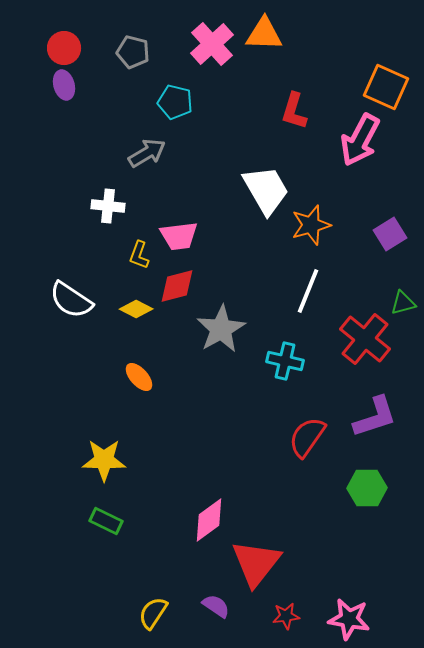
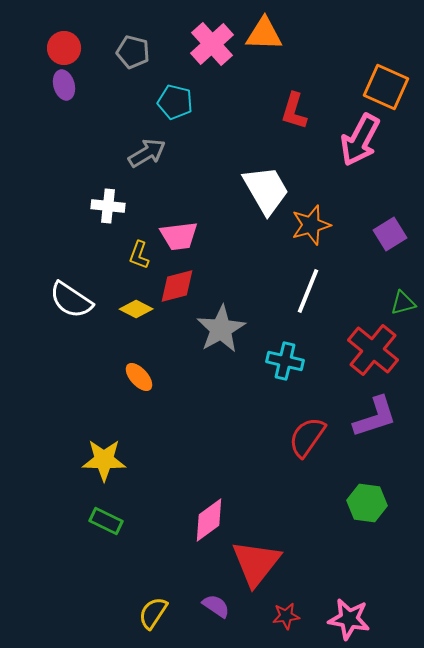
red cross: moved 8 px right, 11 px down
green hexagon: moved 15 px down; rotated 9 degrees clockwise
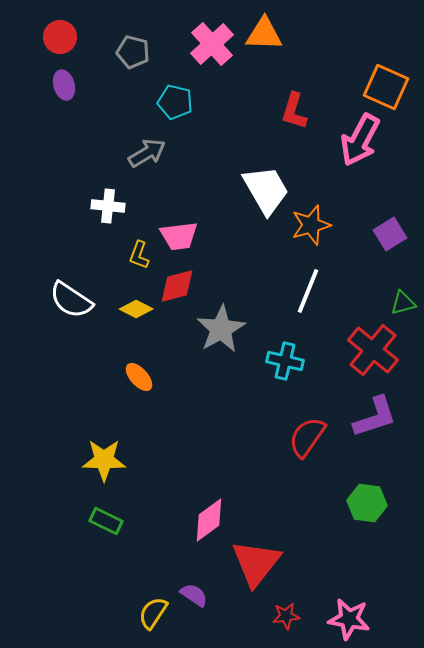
red circle: moved 4 px left, 11 px up
purple semicircle: moved 22 px left, 11 px up
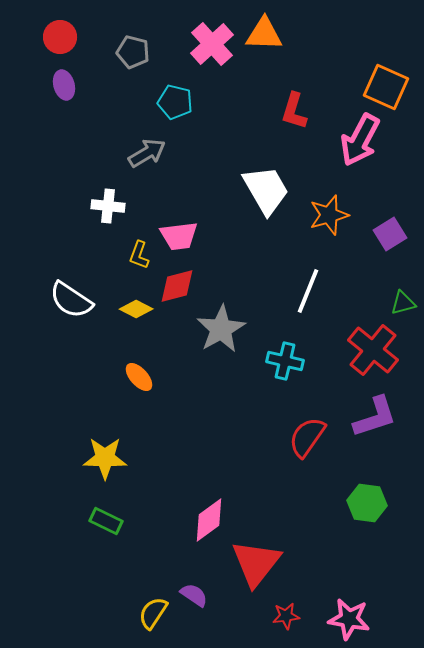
orange star: moved 18 px right, 10 px up
yellow star: moved 1 px right, 2 px up
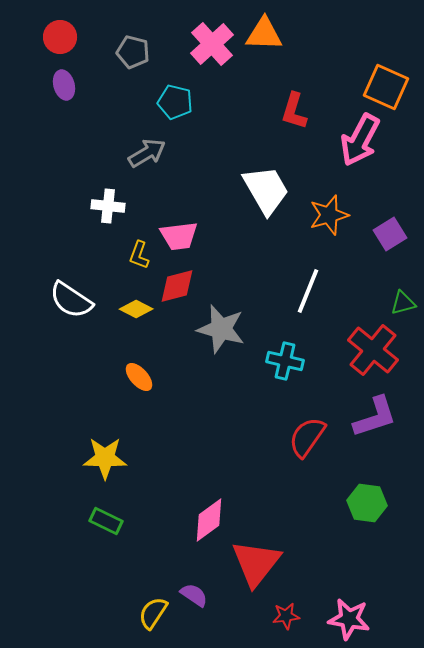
gray star: rotated 27 degrees counterclockwise
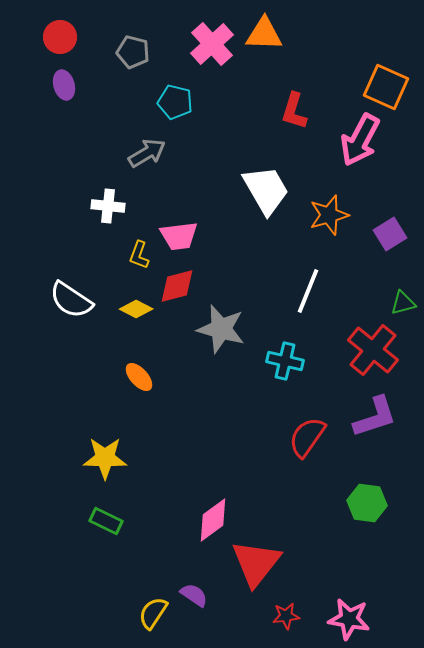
pink diamond: moved 4 px right
